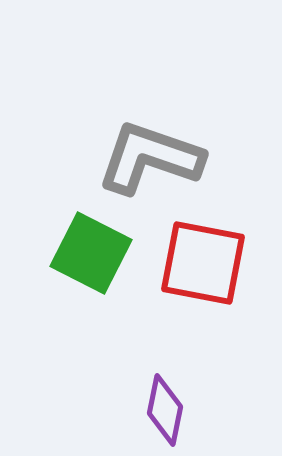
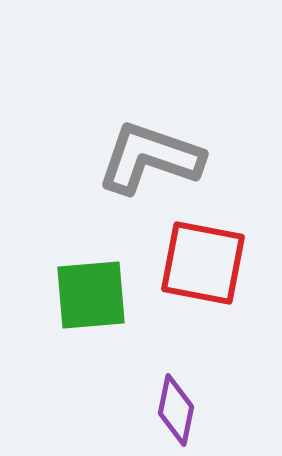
green square: moved 42 px down; rotated 32 degrees counterclockwise
purple diamond: moved 11 px right
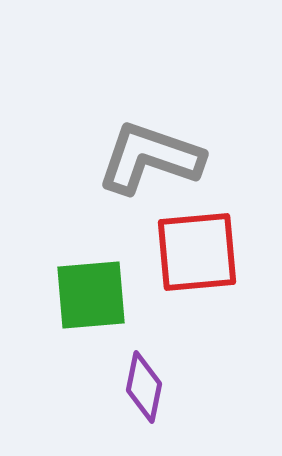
red square: moved 6 px left, 11 px up; rotated 16 degrees counterclockwise
purple diamond: moved 32 px left, 23 px up
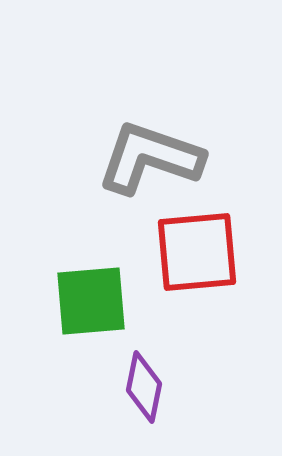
green square: moved 6 px down
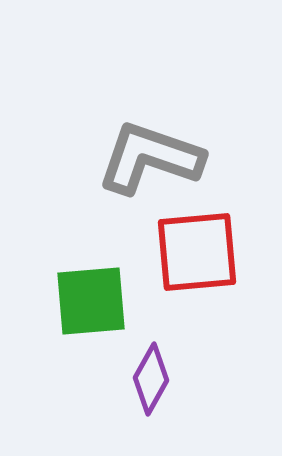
purple diamond: moved 7 px right, 8 px up; rotated 18 degrees clockwise
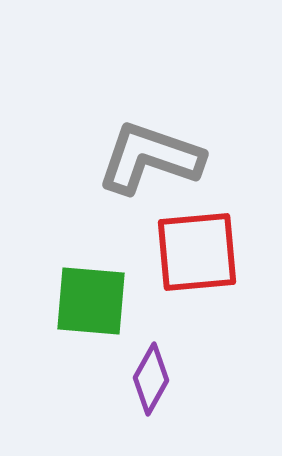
green square: rotated 10 degrees clockwise
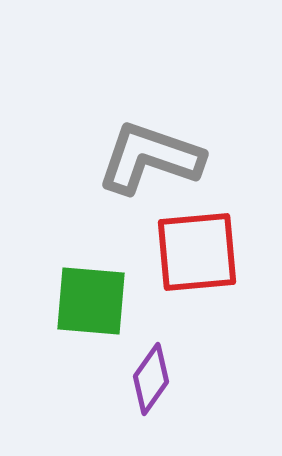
purple diamond: rotated 6 degrees clockwise
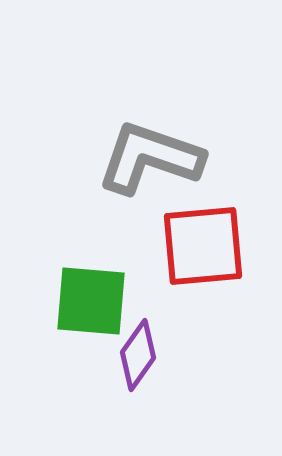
red square: moved 6 px right, 6 px up
purple diamond: moved 13 px left, 24 px up
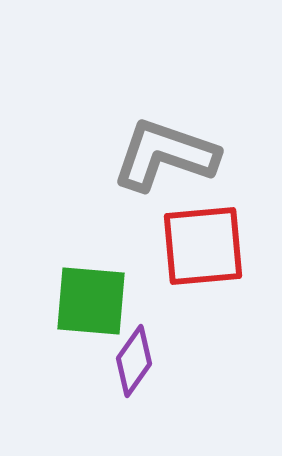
gray L-shape: moved 15 px right, 3 px up
purple diamond: moved 4 px left, 6 px down
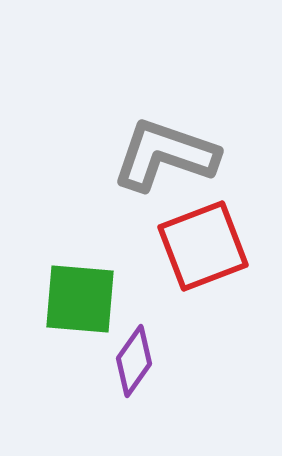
red square: rotated 16 degrees counterclockwise
green square: moved 11 px left, 2 px up
